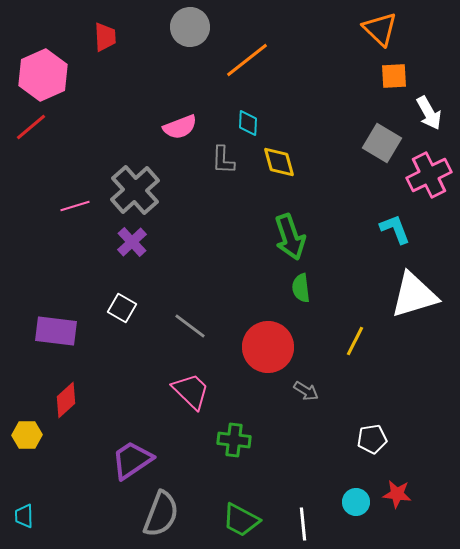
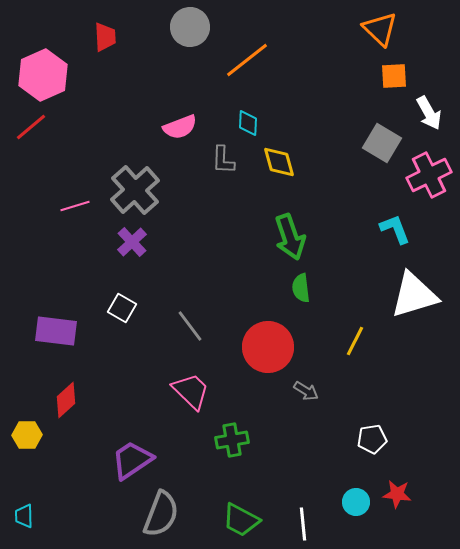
gray line: rotated 16 degrees clockwise
green cross: moved 2 px left; rotated 16 degrees counterclockwise
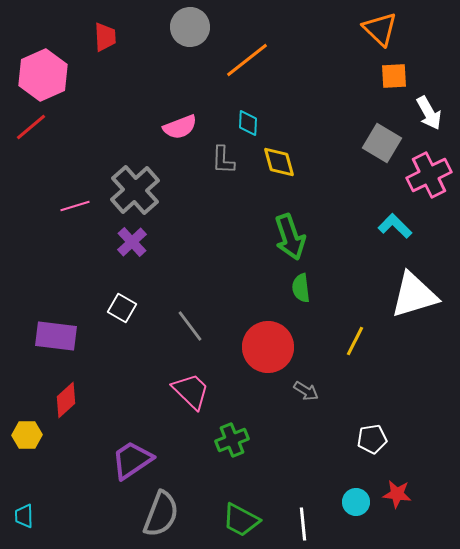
cyan L-shape: moved 3 px up; rotated 24 degrees counterclockwise
purple rectangle: moved 5 px down
green cross: rotated 12 degrees counterclockwise
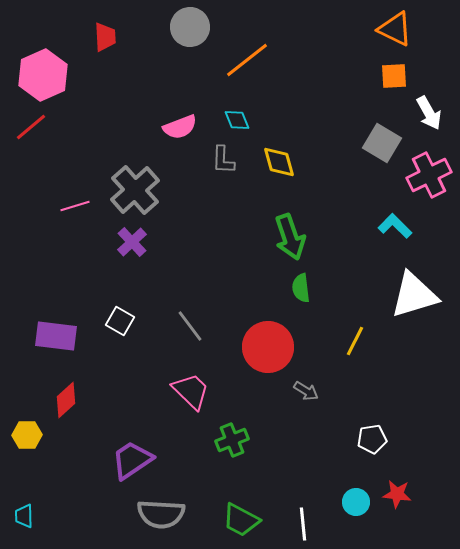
orange triangle: moved 15 px right; rotated 18 degrees counterclockwise
cyan diamond: moved 11 px left, 3 px up; rotated 24 degrees counterclockwise
white square: moved 2 px left, 13 px down
gray semicircle: rotated 72 degrees clockwise
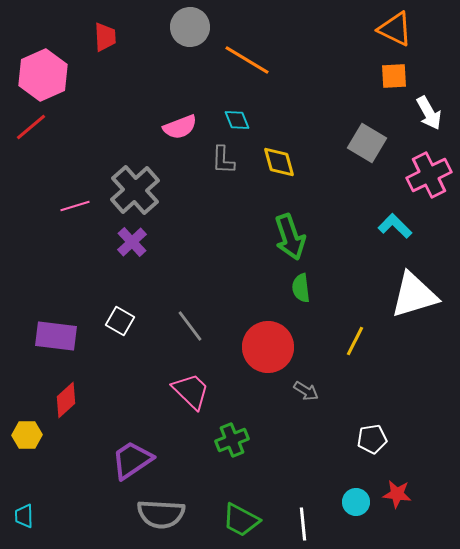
orange line: rotated 69 degrees clockwise
gray square: moved 15 px left
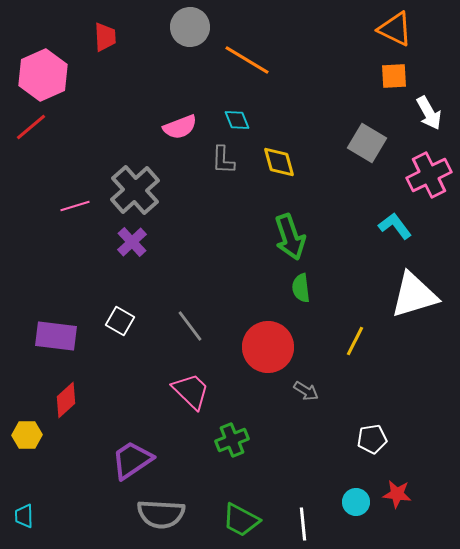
cyan L-shape: rotated 8 degrees clockwise
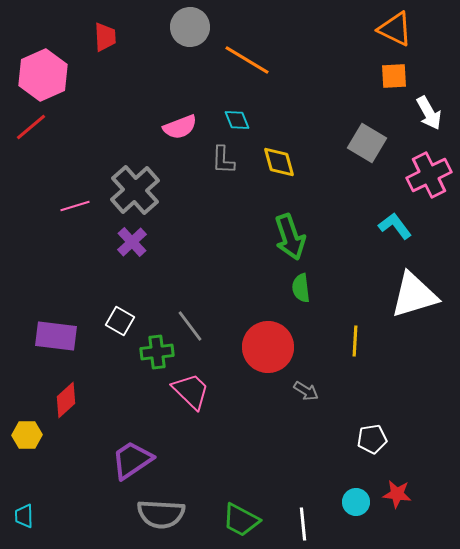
yellow line: rotated 24 degrees counterclockwise
green cross: moved 75 px left, 88 px up; rotated 16 degrees clockwise
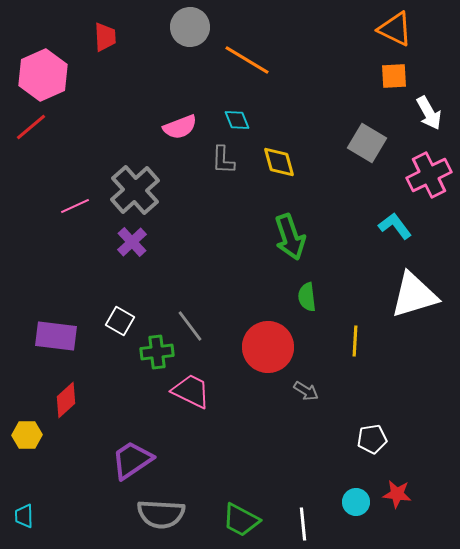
pink line: rotated 8 degrees counterclockwise
green semicircle: moved 6 px right, 9 px down
pink trapezoid: rotated 18 degrees counterclockwise
